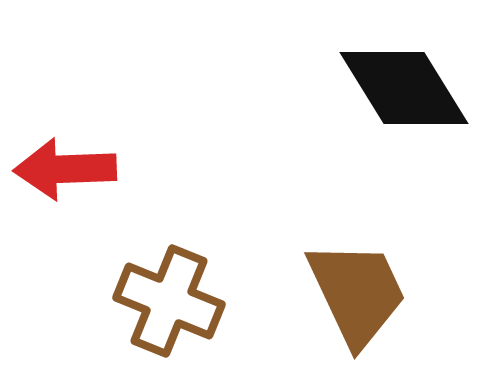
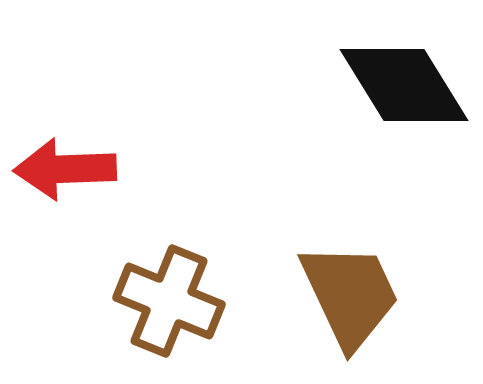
black diamond: moved 3 px up
brown trapezoid: moved 7 px left, 2 px down
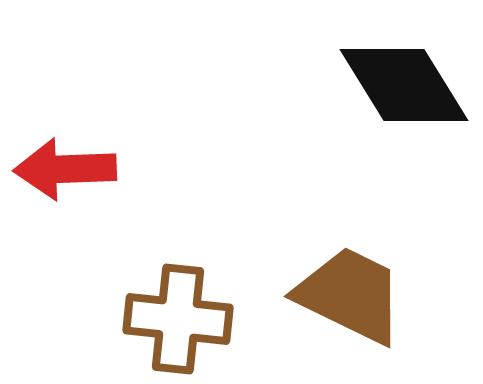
brown trapezoid: rotated 39 degrees counterclockwise
brown cross: moved 9 px right, 18 px down; rotated 16 degrees counterclockwise
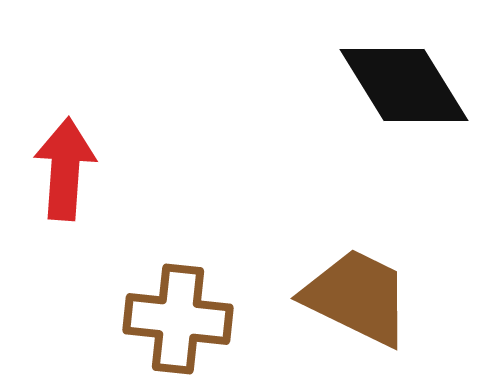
red arrow: rotated 96 degrees clockwise
brown trapezoid: moved 7 px right, 2 px down
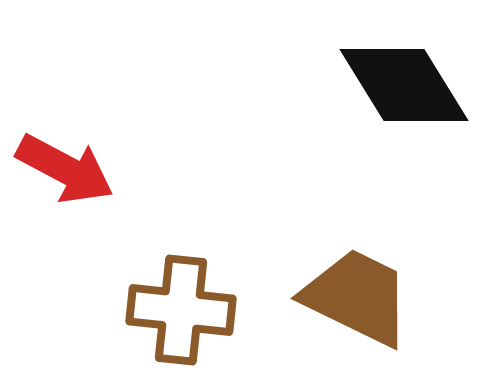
red arrow: rotated 114 degrees clockwise
brown cross: moved 3 px right, 9 px up
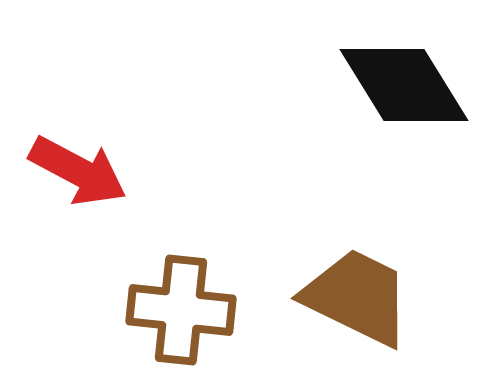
red arrow: moved 13 px right, 2 px down
